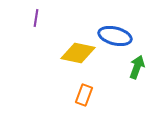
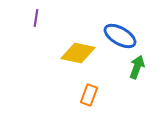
blue ellipse: moved 5 px right; rotated 16 degrees clockwise
orange rectangle: moved 5 px right
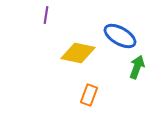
purple line: moved 10 px right, 3 px up
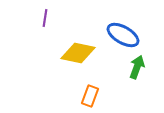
purple line: moved 1 px left, 3 px down
blue ellipse: moved 3 px right, 1 px up
orange rectangle: moved 1 px right, 1 px down
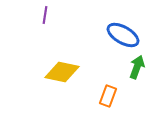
purple line: moved 3 px up
yellow diamond: moved 16 px left, 19 px down
orange rectangle: moved 18 px right
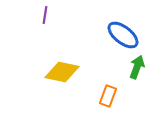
blue ellipse: rotated 8 degrees clockwise
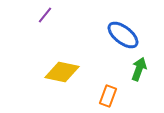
purple line: rotated 30 degrees clockwise
green arrow: moved 2 px right, 2 px down
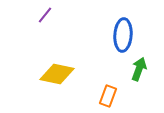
blue ellipse: rotated 56 degrees clockwise
yellow diamond: moved 5 px left, 2 px down
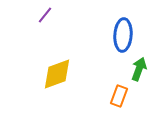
yellow diamond: rotated 32 degrees counterclockwise
orange rectangle: moved 11 px right
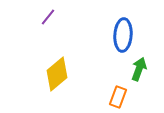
purple line: moved 3 px right, 2 px down
yellow diamond: rotated 20 degrees counterclockwise
orange rectangle: moved 1 px left, 1 px down
